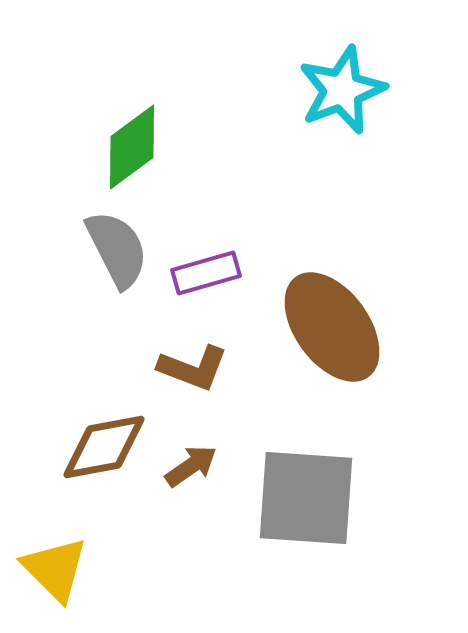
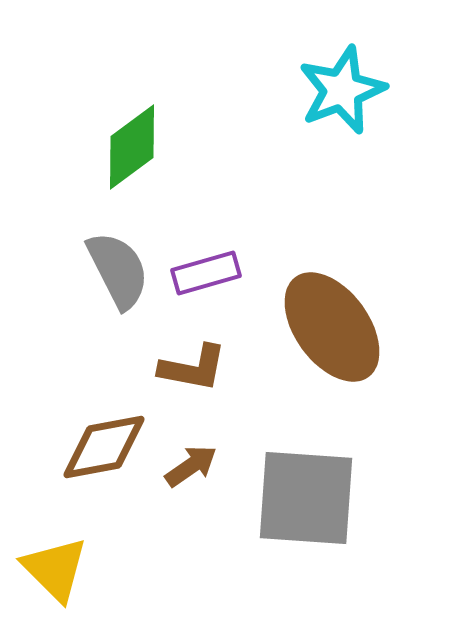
gray semicircle: moved 1 px right, 21 px down
brown L-shape: rotated 10 degrees counterclockwise
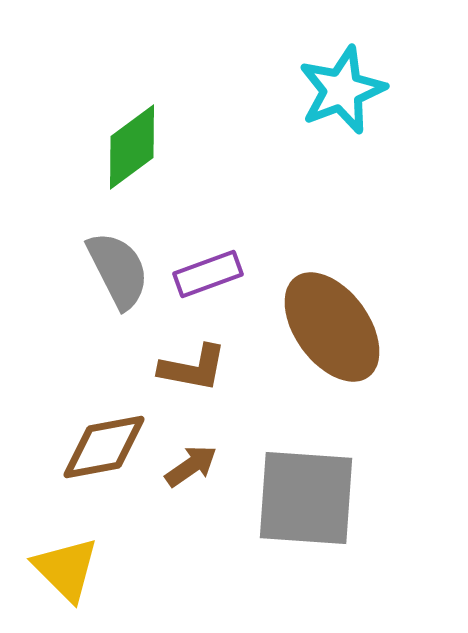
purple rectangle: moved 2 px right, 1 px down; rotated 4 degrees counterclockwise
yellow triangle: moved 11 px right
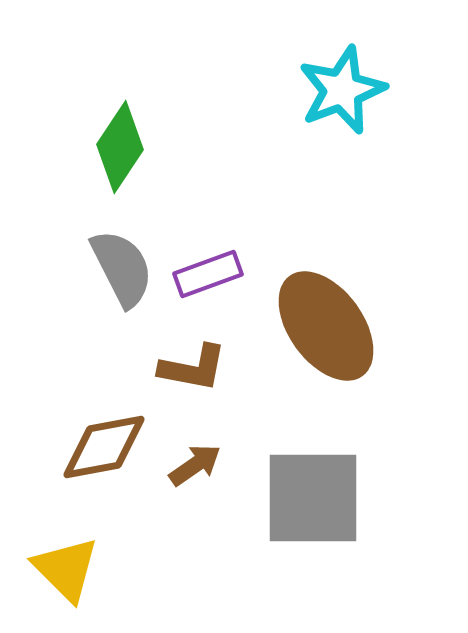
green diamond: moved 12 px left; rotated 20 degrees counterclockwise
gray semicircle: moved 4 px right, 2 px up
brown ellipse: moved 6 px left, 1 px up
brown arrow: moved 4 px right, 1 px up
gray square: moved 7 px right; rotated 4 degrees counterclockwise
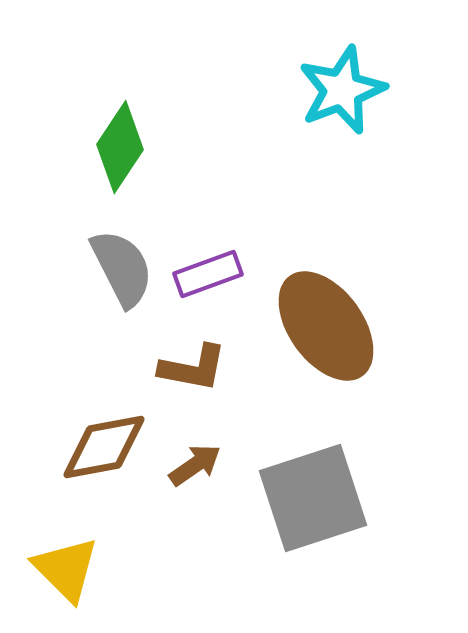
gray square: rotated 18 degrees counterclockwise
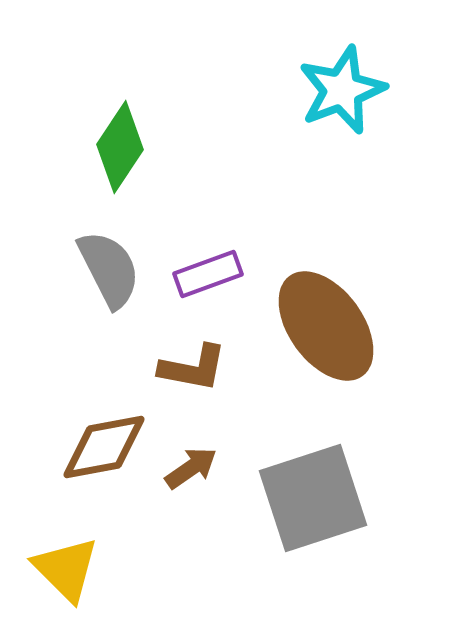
gray semicircle: moved 13 px left, 1 px down
brown arrow: moved 4 px left, 3 px down
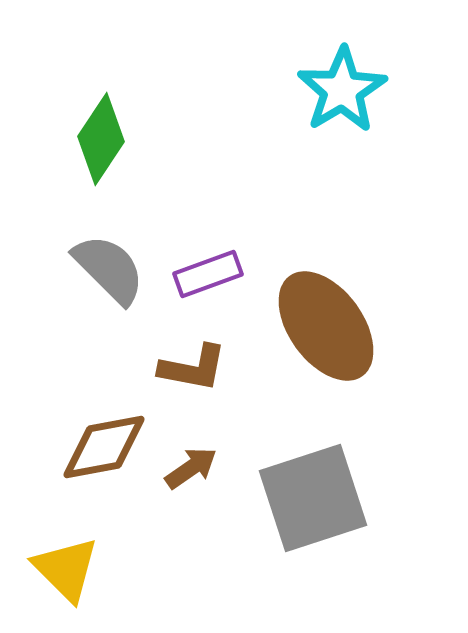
cyan star: rotated 10 degrees counterclockwise
green diamond: moved 19 px left, 8 px up
gray semicircle: rotated 18 degrees counterclockwise
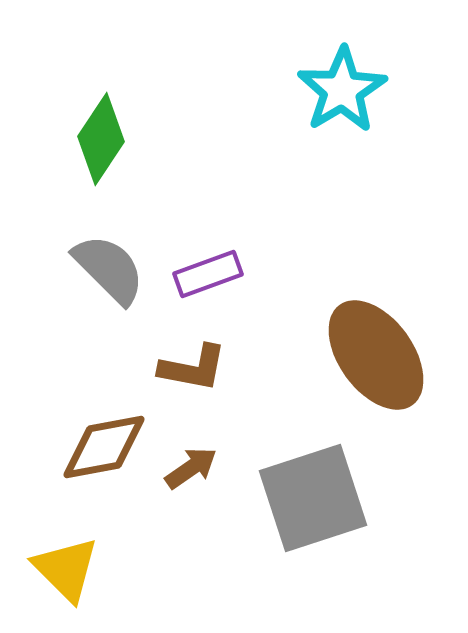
brown ellipse: moved 50 px right, 29 px down
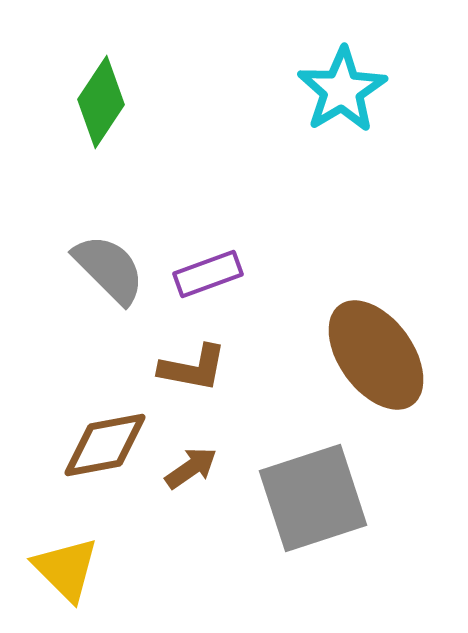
green diamond: moved 37 px up
brown diamond: moved 1 px right, 2 px up
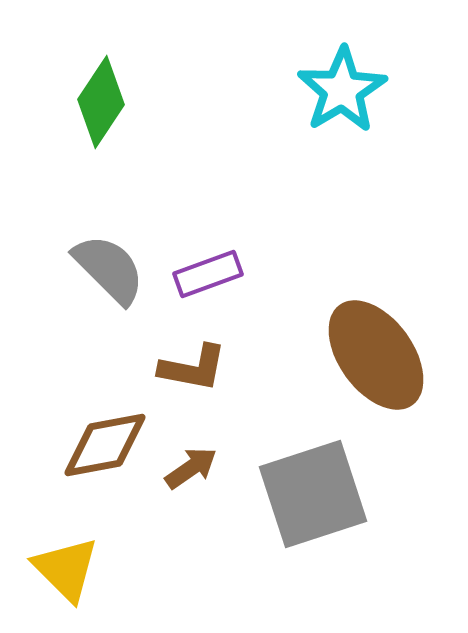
gray square: moved 4 px up
